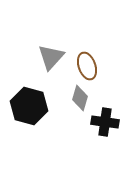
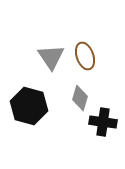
gray triangle: rotated 16 degrees counterclockwise
brown ellipse: moved 2 px left, 10 px up
black cross: moved 2 px left
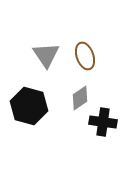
gray triangle: moved 5 px left, 2 px up
gray diamond: rotated 40 degrees clockwise
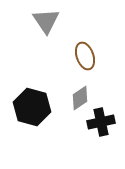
gray triangle: moved 34 px up
black hexagon: moved 3 px right, 1 px down
black cross: moved 2 px left; rotated 20 degrees counterclockwise
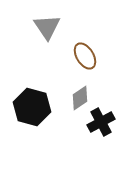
gray triangle: moved 1 px right, 6 px down
brown ellipse: rotated 12 degrees counterclockwise
black cross: rotated 16 degrees counterclockwise
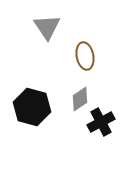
brown ellipse: rotated 20 degrees clockwise
gray diamond: moved 1 px down
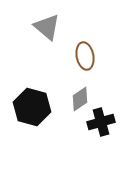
gray triangle: rotated 16 degrees counterclockwise
black cross: rotated 12 degrees clockwise
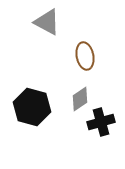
gray triangle: moved 5 px up; rotated 12 degrees counterclockwise
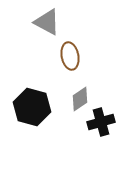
brown ellipse: moved 15 px left
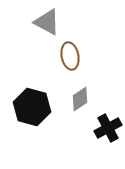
black cross: moved 7 px right, 6 px down; rotated 12 degrees counterclockwise
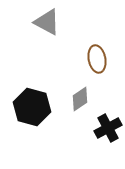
brown ellipse: moved 27 px right, 3 px down
